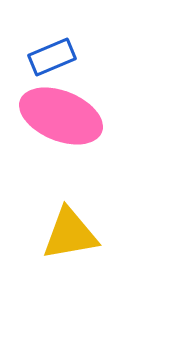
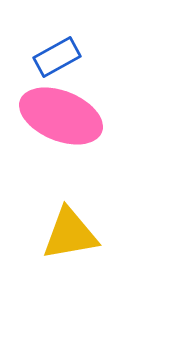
blue rectangle: moved 5 px right; rotated 6 degrees counterclockwise
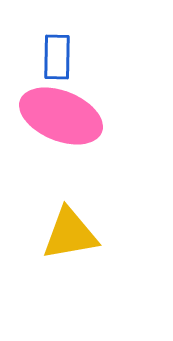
blue rectangle: rotated 60 degrees counterclockwise
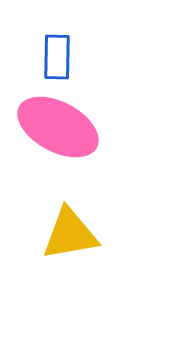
pink ellipse: moved 3 px left, 11 px down; rotated 6 degrees clockwise
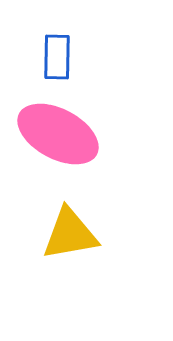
pink ellipse: moved 7 px down
